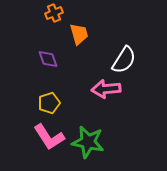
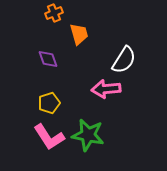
green star: moved 7 px up
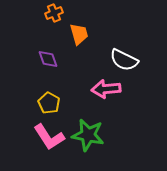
white semicircle: rotated 84 degrees clockwise
yellow pentagon: rotated 25 degrees counterclockwise
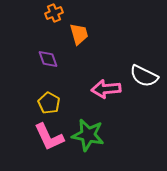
white semicircle: moved 20 px right, 16 px down
pink L-shape: rotated 8 degrees clockwise
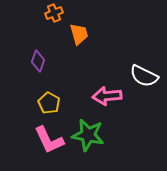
purple diamond: moved 10 px left, 2 px down; rotated 40 degrees clockwise
pink arrow: moved 1 px right, 7 px down
pink L-shape: moved 3 px down
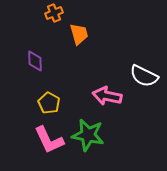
purple diamond: moved 3 px left; rotated 20 degrees counterclockwise
pink arrow: rotated 16 degrees clockwise
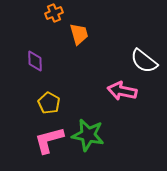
white semicircle: moved 15 px up; rotated 12 degrees clockwise
pink arrow: moved 15 px right, 5 px up
pink L-shape: rotated 100 degrees clockwise
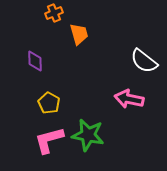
pink arrow: moved 7 px right, 8 px down
